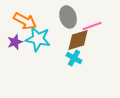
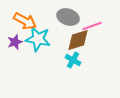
gray ellipse: rotated 55 degrees counterclockwise
cyan cross: moved 1 px left, 2 px down
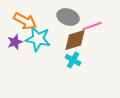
brown diamond: moved 3 px left
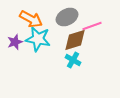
gray ellipse: moved 1 px left; rotated 45 degrees counterclockwise
orange arrow: moved 6 px right, 2 px up
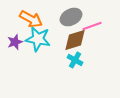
gray ellipse: moved 4 px right
cyan cross: moved 2 px right
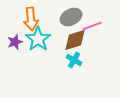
orange arrow: rotated 55 degrees clockwise
cyan star: rotated 25 degrees clockwise
cyan cross: moved 1 px left
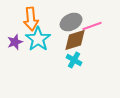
gray ellipse: moved 5 px down
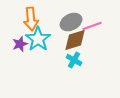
purple star: moved 5 px right, 2 px down
